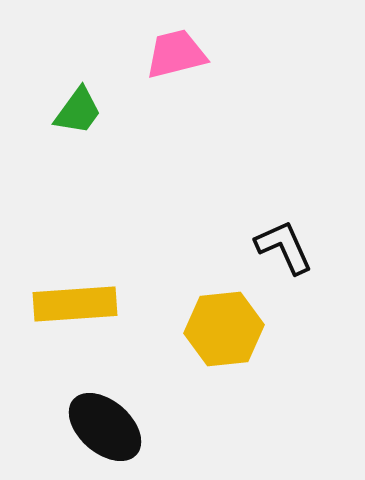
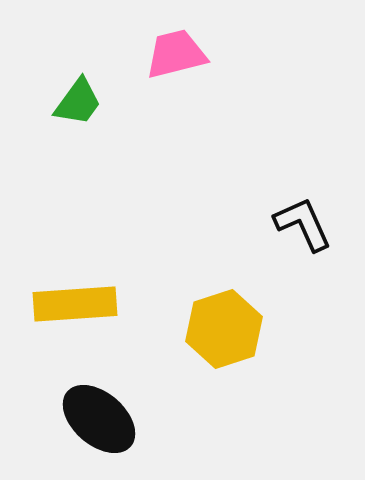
green trapezoid: moved 9 px up
black L-shape: moved 19 px right, 23 px up
yellow hexagon: rotated 12 degrees counterclockwise
black ellipse: moved 6 px left, 8 px up
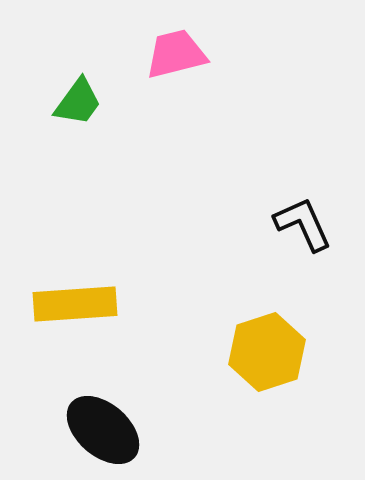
yellow hexagon: moved 43 px right, 23 px down
black ellipse: moved 4 px right, 11 px down
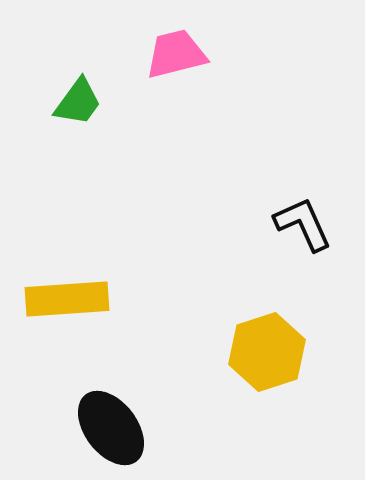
yellow rectangle: moved 8 px left, 5 px up
black ellipse: moved 8 px right, 2 px up; rotated 12 degrees clockwise
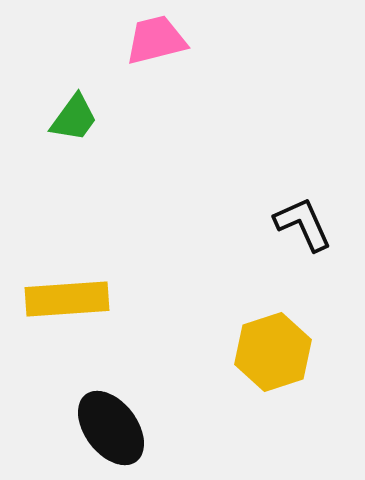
pink trapezoid: moved 20 px left, 14 px up
green trapezoid: moved 4 px left, 16 px down
yellow hexagon: moved 6 px right
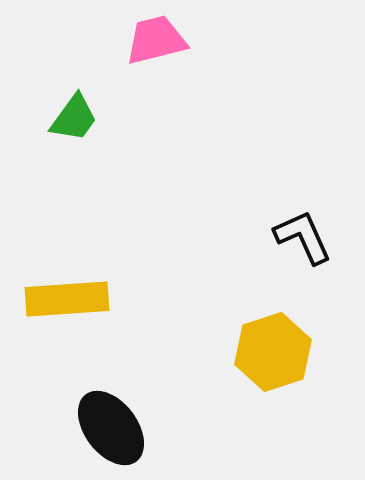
black L-shape: moved 13 px down
